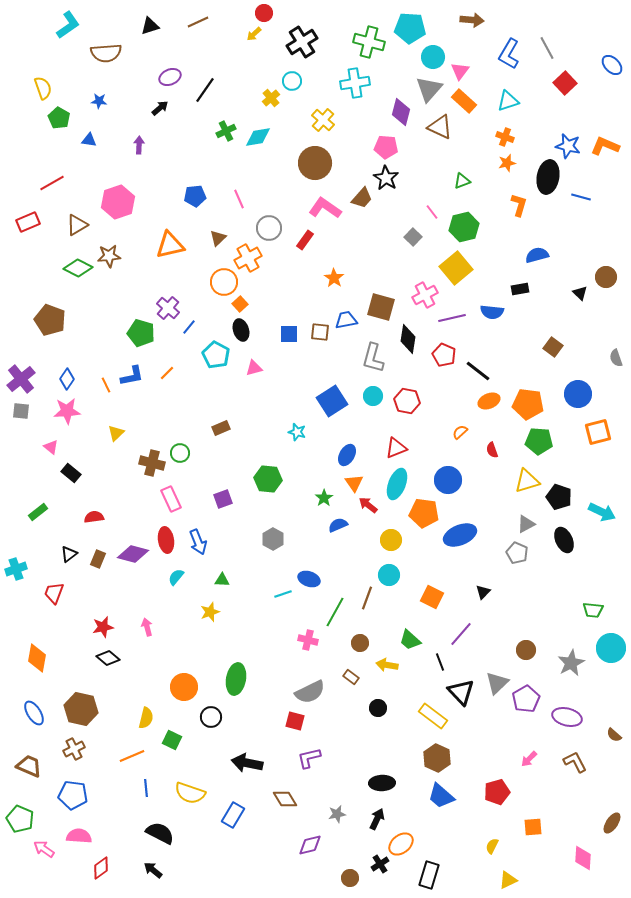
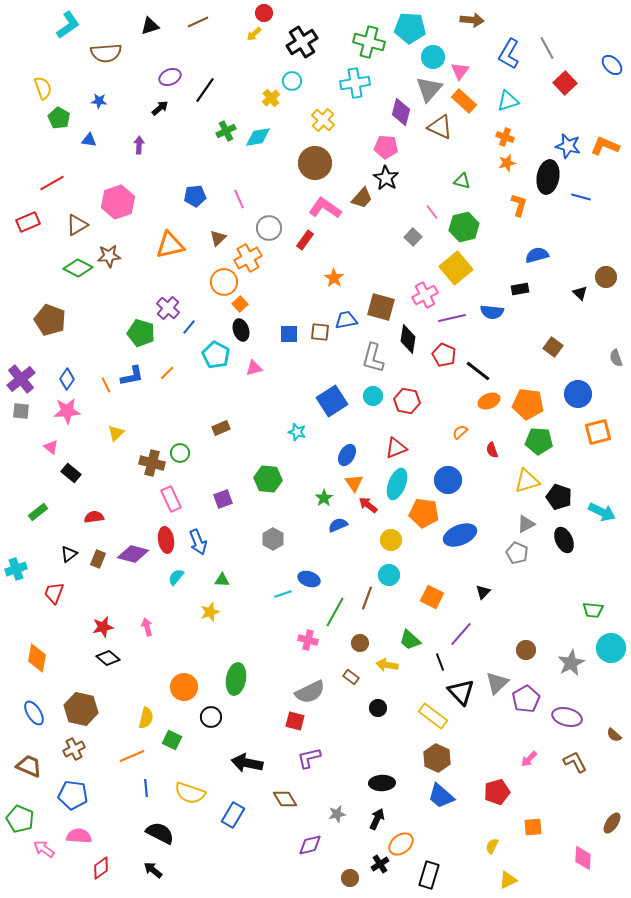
green triangle at (462, 181): rotated 36 degrees clockwise
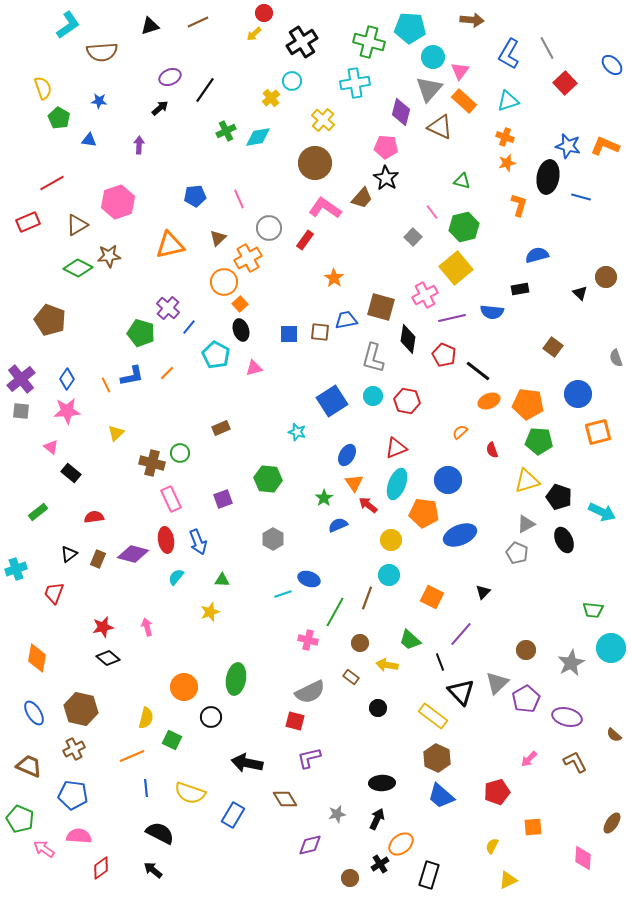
brown semicircle at (106, 53): moved 4 px left, 1 px up
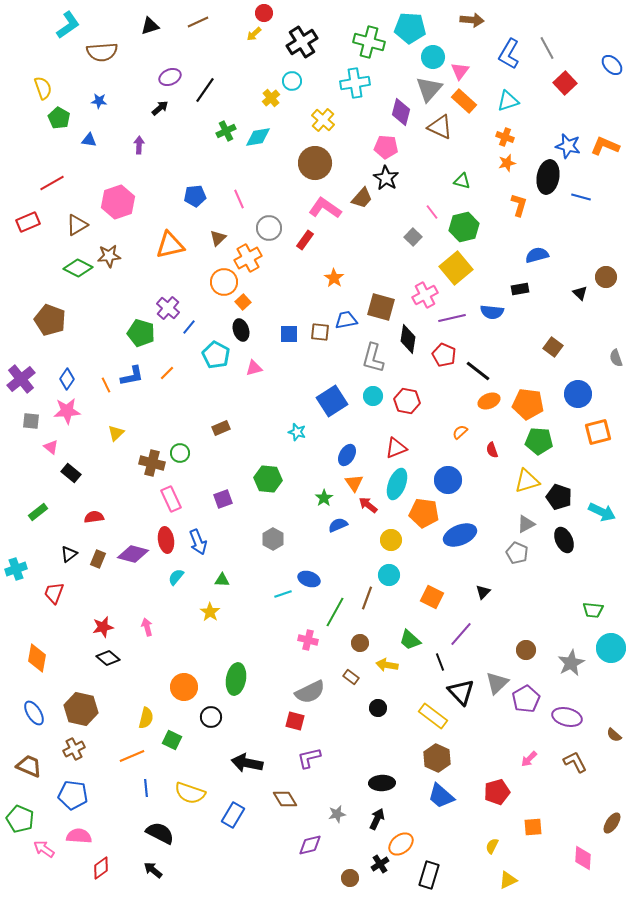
orange square at (240, 304): moved 3 px right, 2 px up
gray square at (21, 411): moved 10 px right, 10 px down
yellow star at (210, 612): rotated 18 degrees counterclockwise
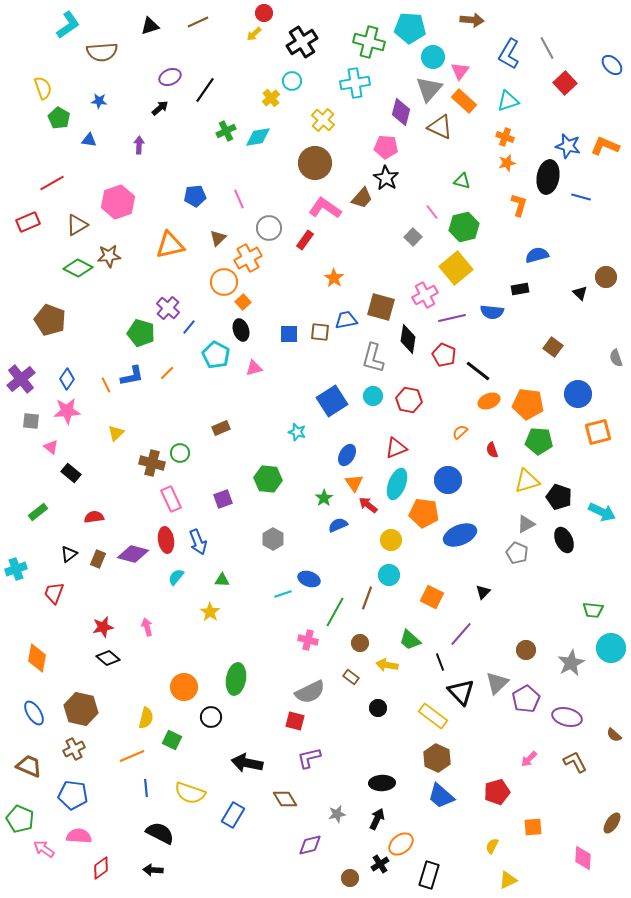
red hexagon at (407, 401): moved 2 px right, 1 px up
black arrow at (153, 870): rotated 36 degrees counterclockwise
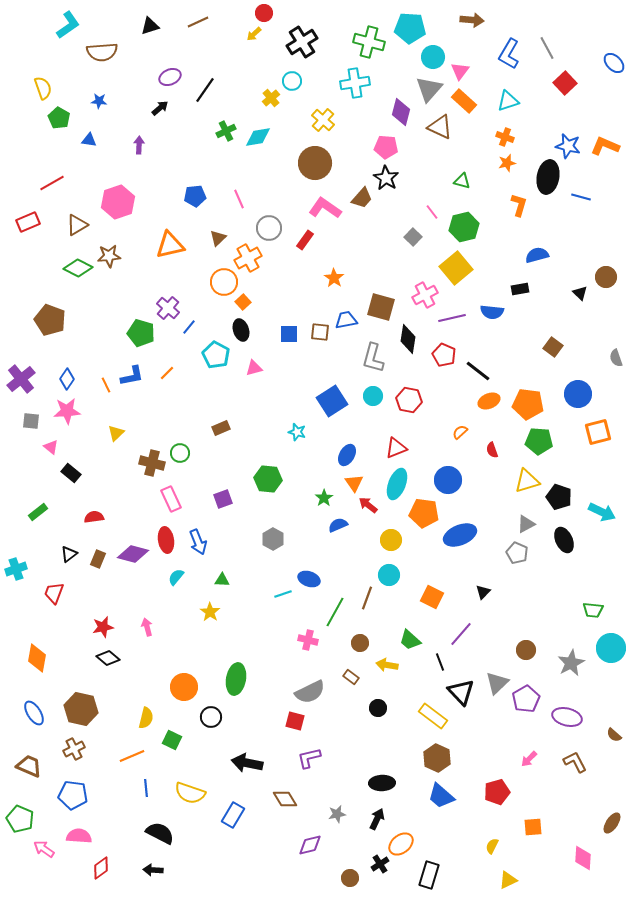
blue ellipse at (612, 65): moved 2 px right, 2 px up
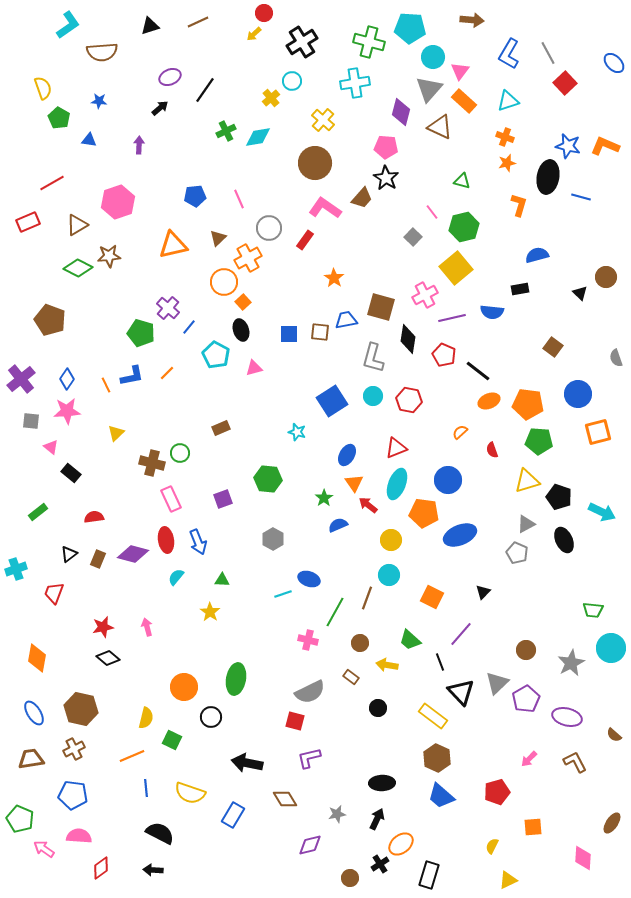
gray line at (547, 48): moved 1 px right, 5 px down
orange triangle at (170, 245): moved 3 px right
brown trapezoid at (29, 766): moved 2 px right, 7 px up; rotated 32 degrees counterclockwise
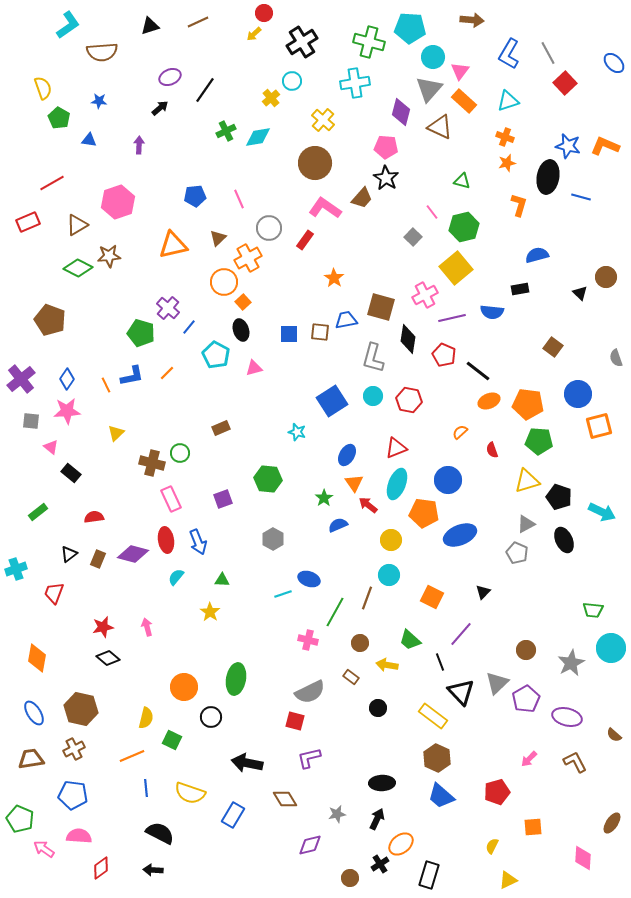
orange square at (598, 432): moved 1 px right, 6 px up
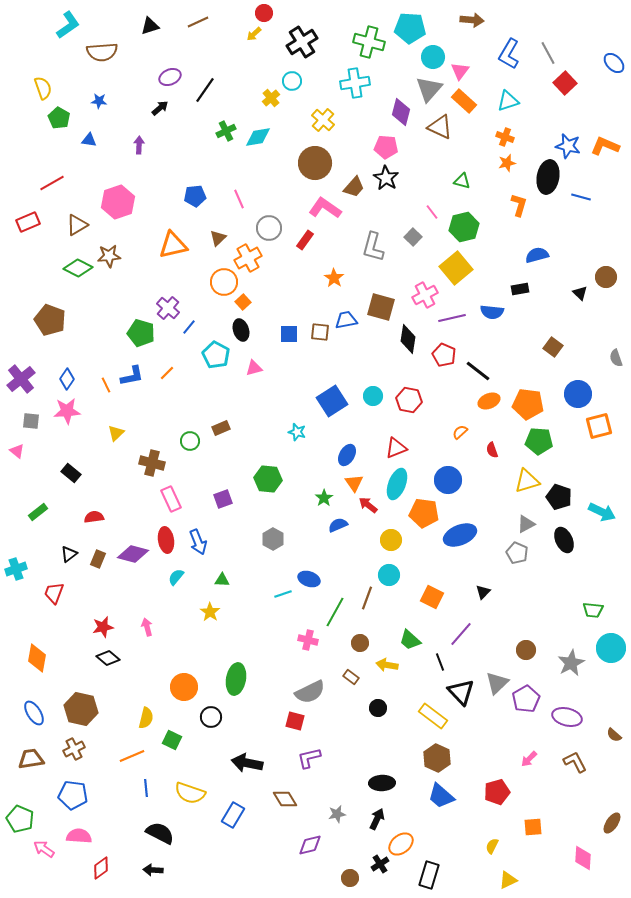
brown trapezoid at (362, 198): moved 8 px left, 11 px up
gray L-shape at (373, 358): moved 111 px up
pink triangle at (51, 447): moved 34 px left, 4 px down
green circle at (180, 453): moved 10 px right, 12 px up
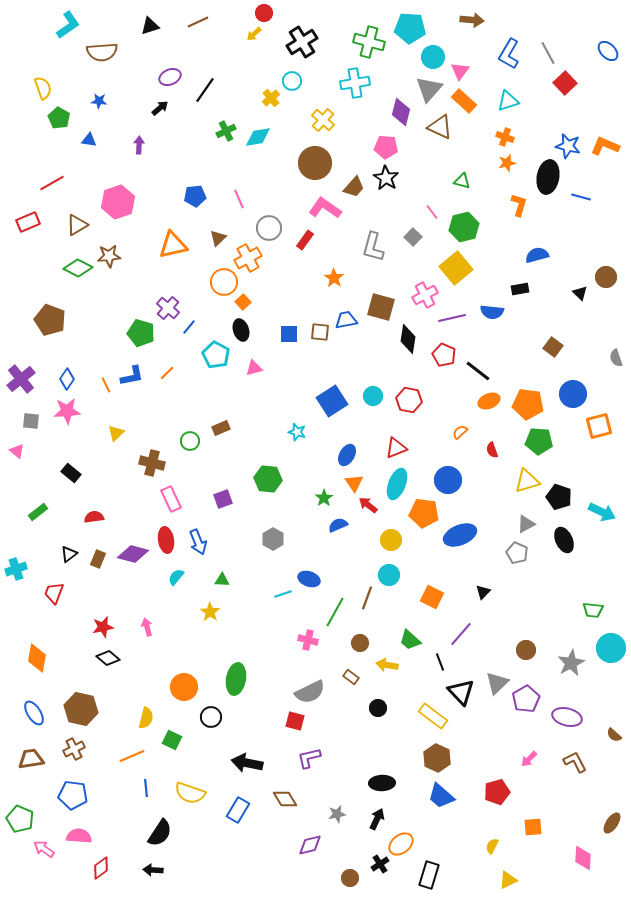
blue ellipse at (614, 63): moved 6 px left, 12 px up
blue circle at (578, 394): moved 5 px left
blue rectangle at (233, 815): moved 5 px right, 5 px up
black semicircle at (160, 833): rotated 96 degrees clockwise
